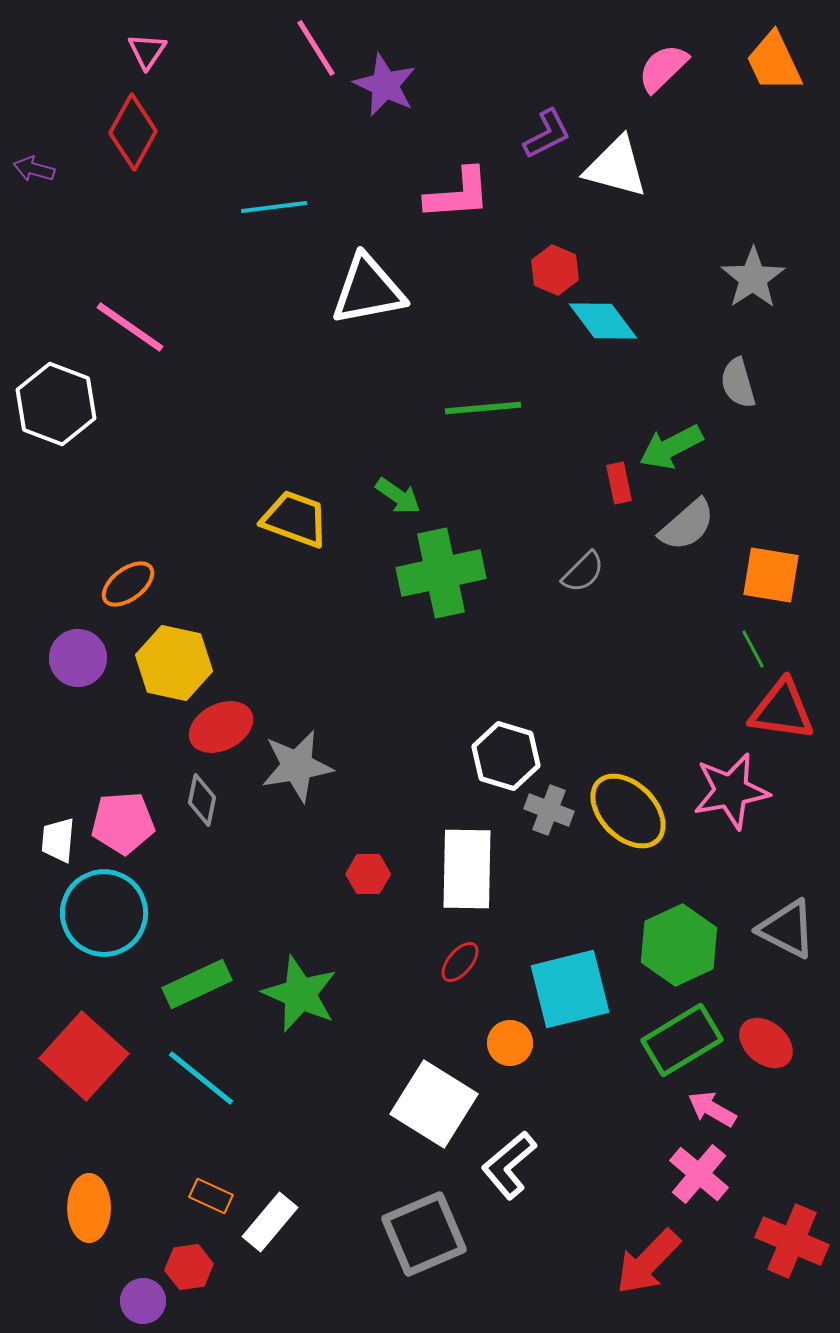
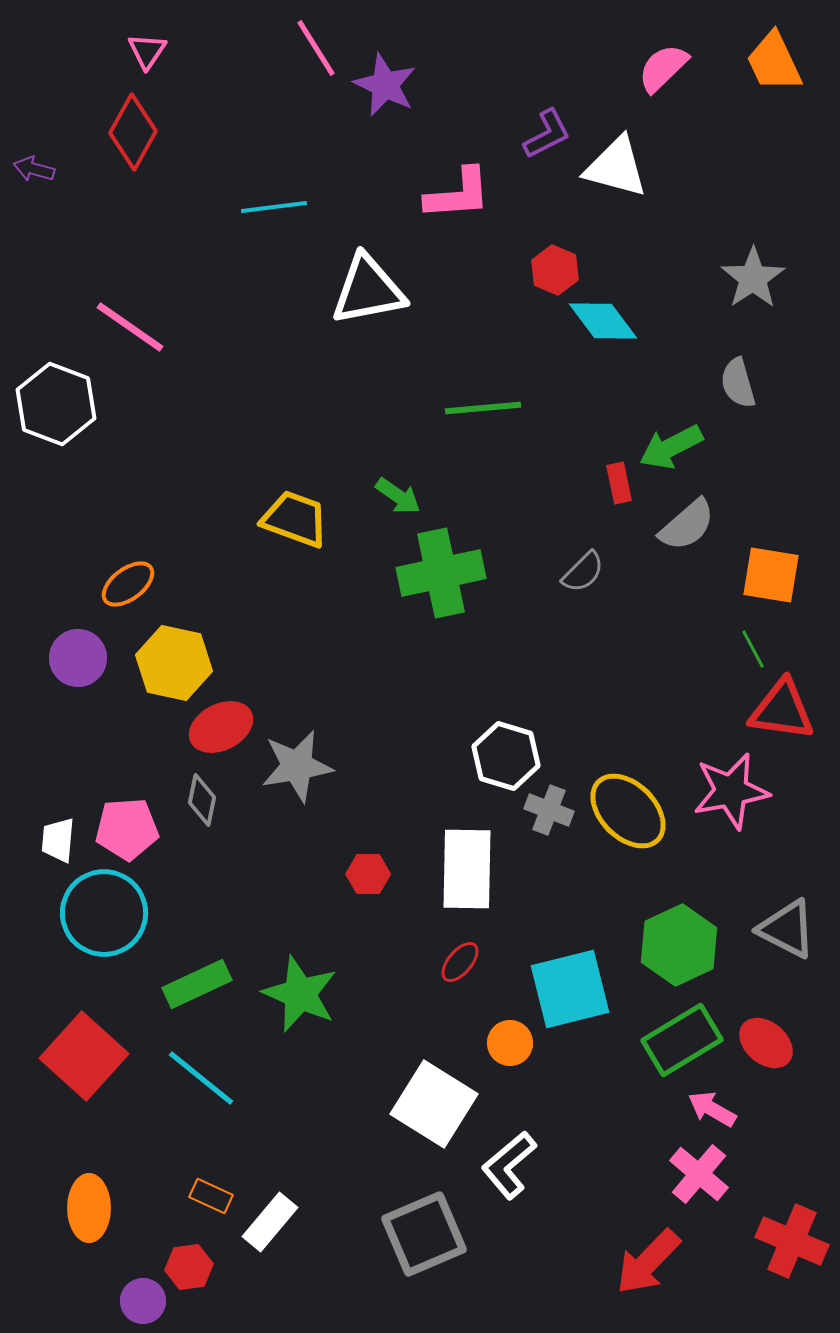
pink pentagon at (123, 823): moved 4 px right, 6 px down
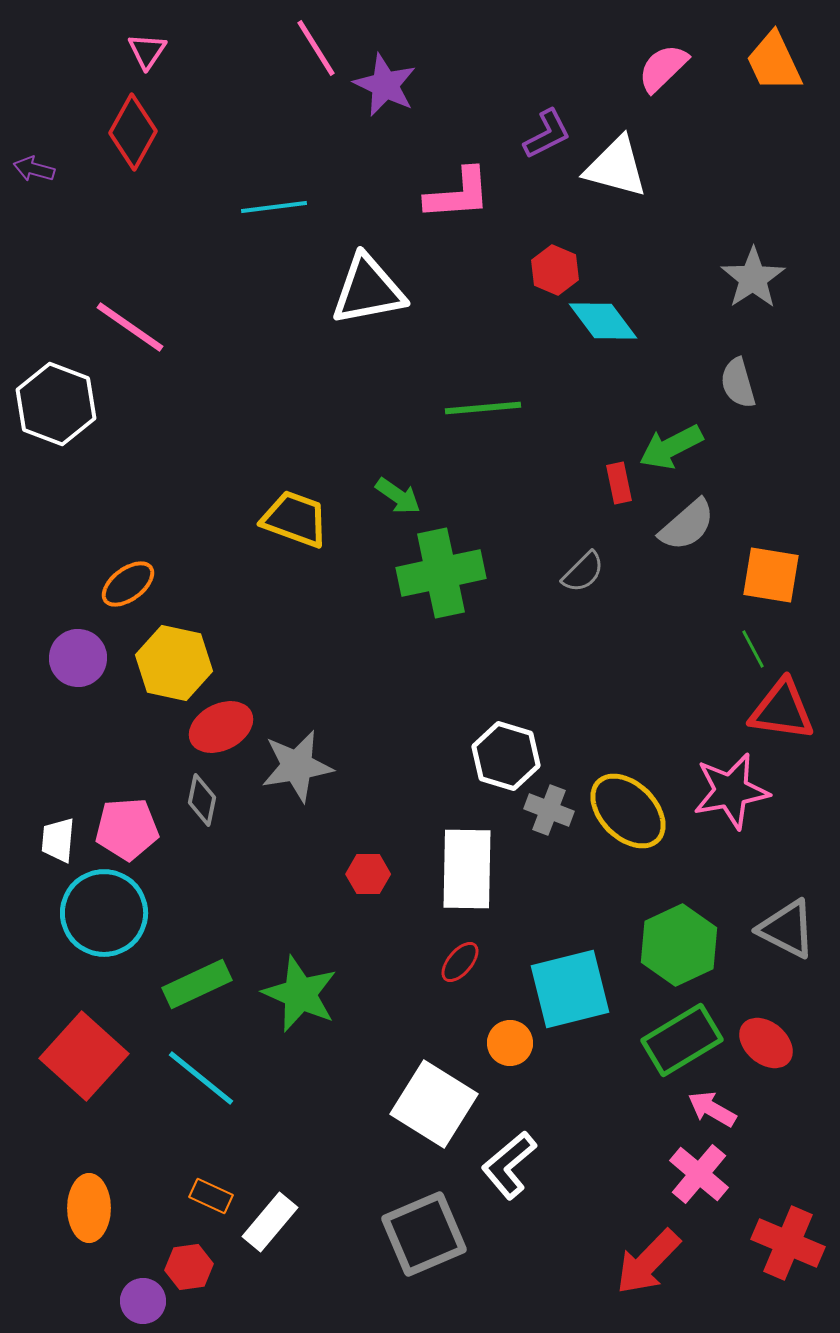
red cross at (792, 1241): moved 4 px left, 2 px down
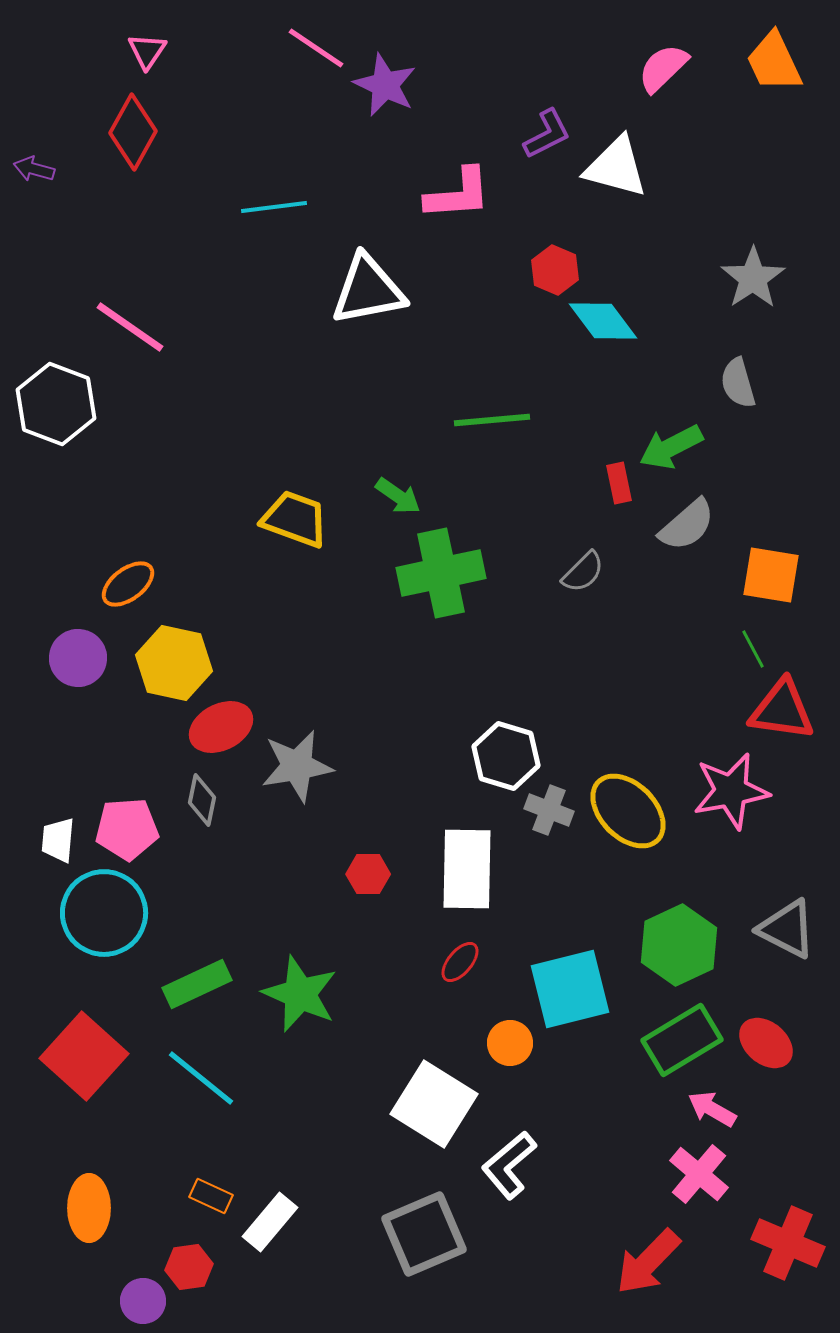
pink line at (316, 48): rotated 24 degrees counterclockwise
green line at (483, 408): moved 9 px right, 12 px down
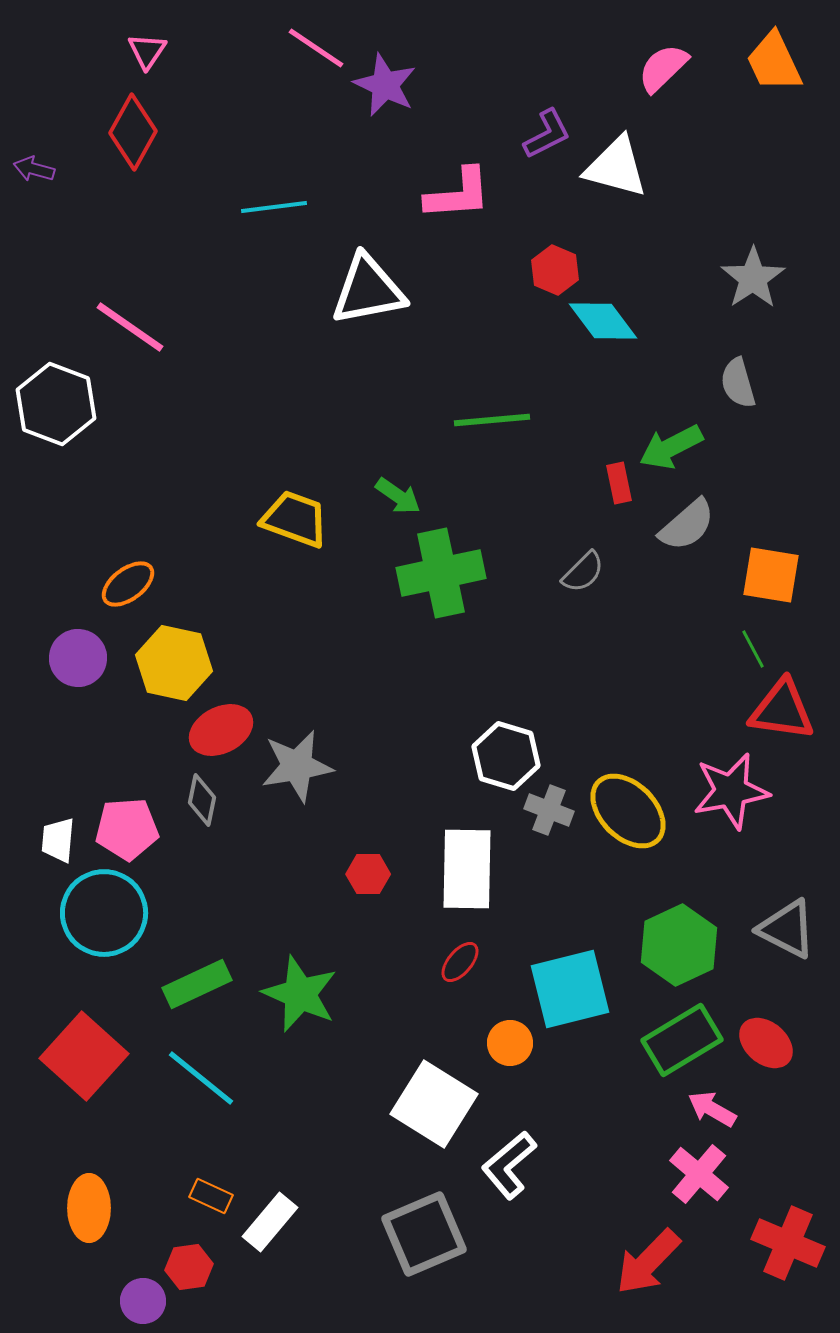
red ellipse at (221, 727): moved 3 px down
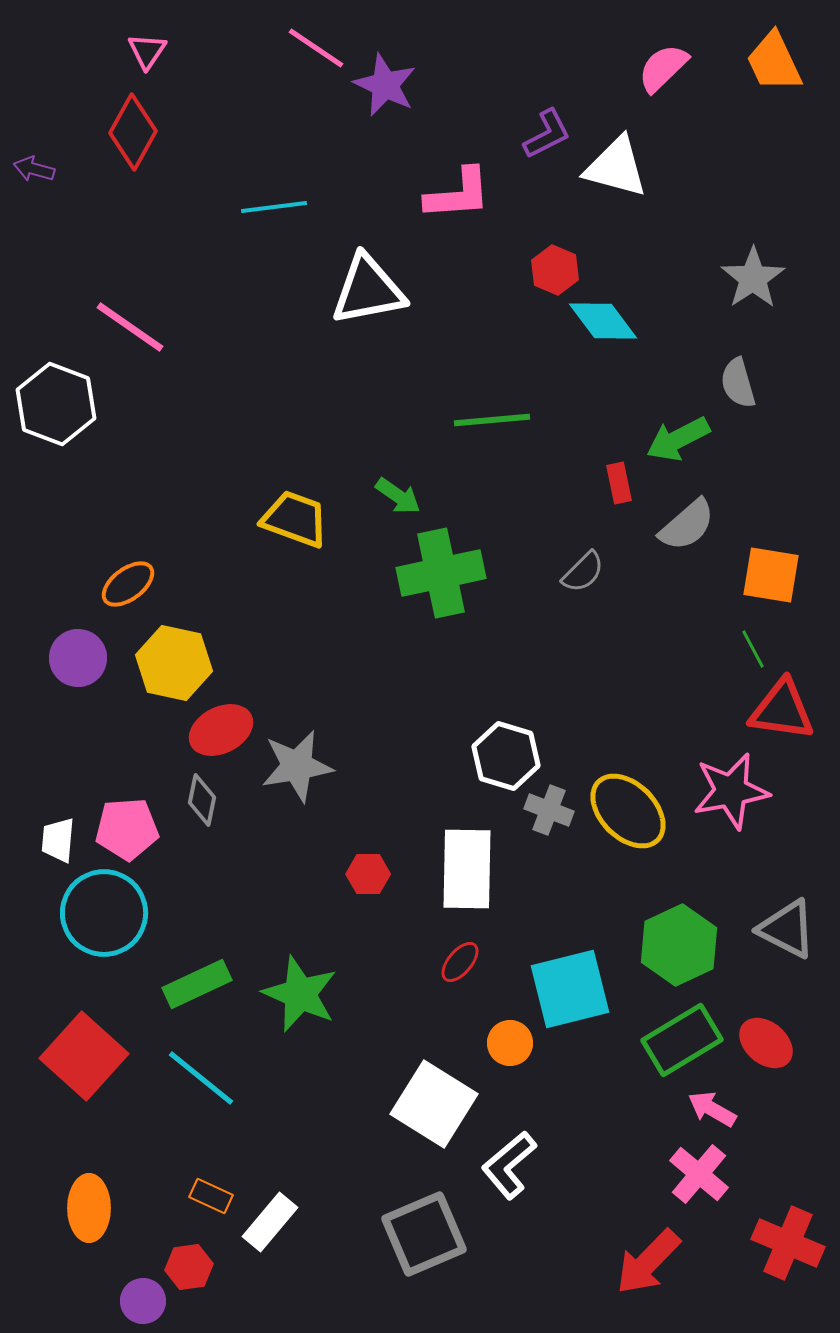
green arrow at (671, 447): moved 7 px right, 8 px up
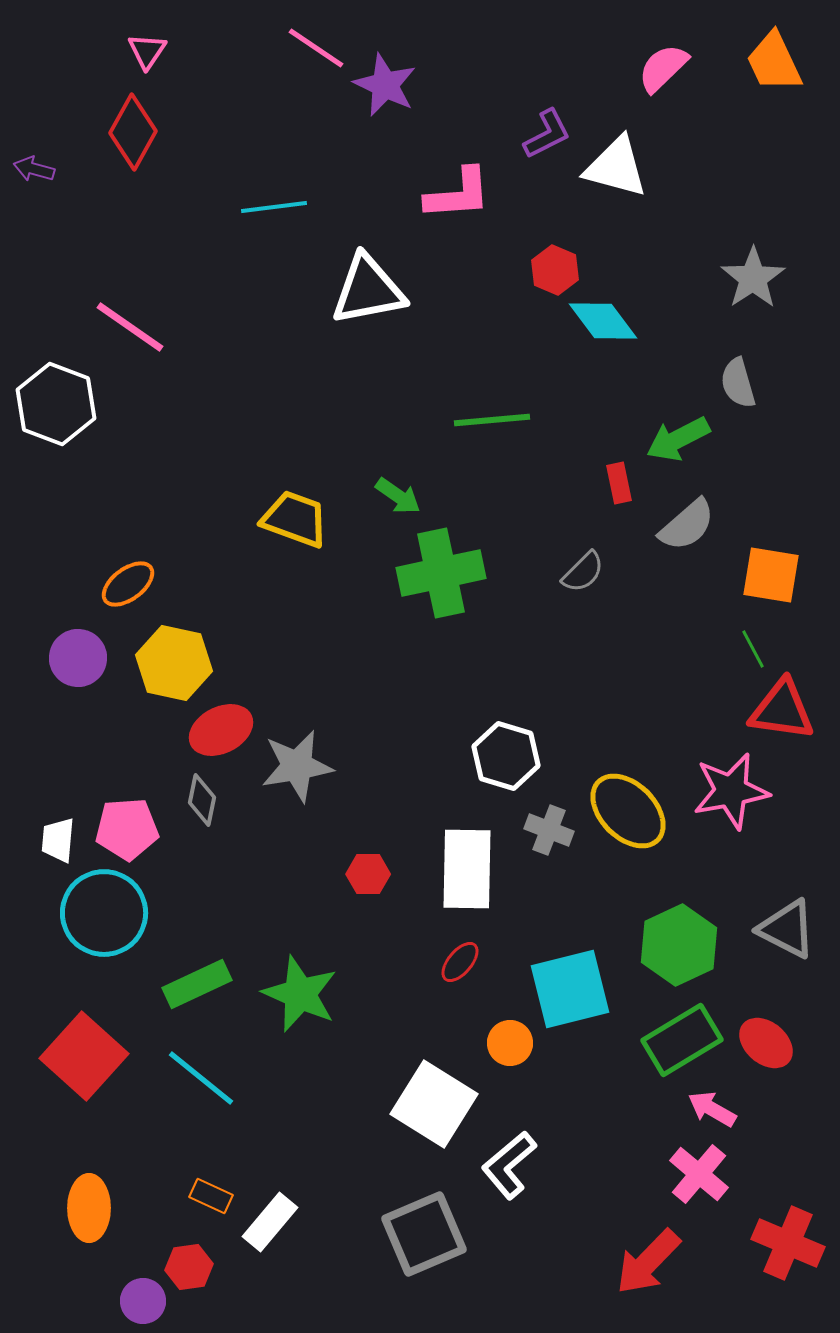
gray cross at (549, 810): moved 20 px down
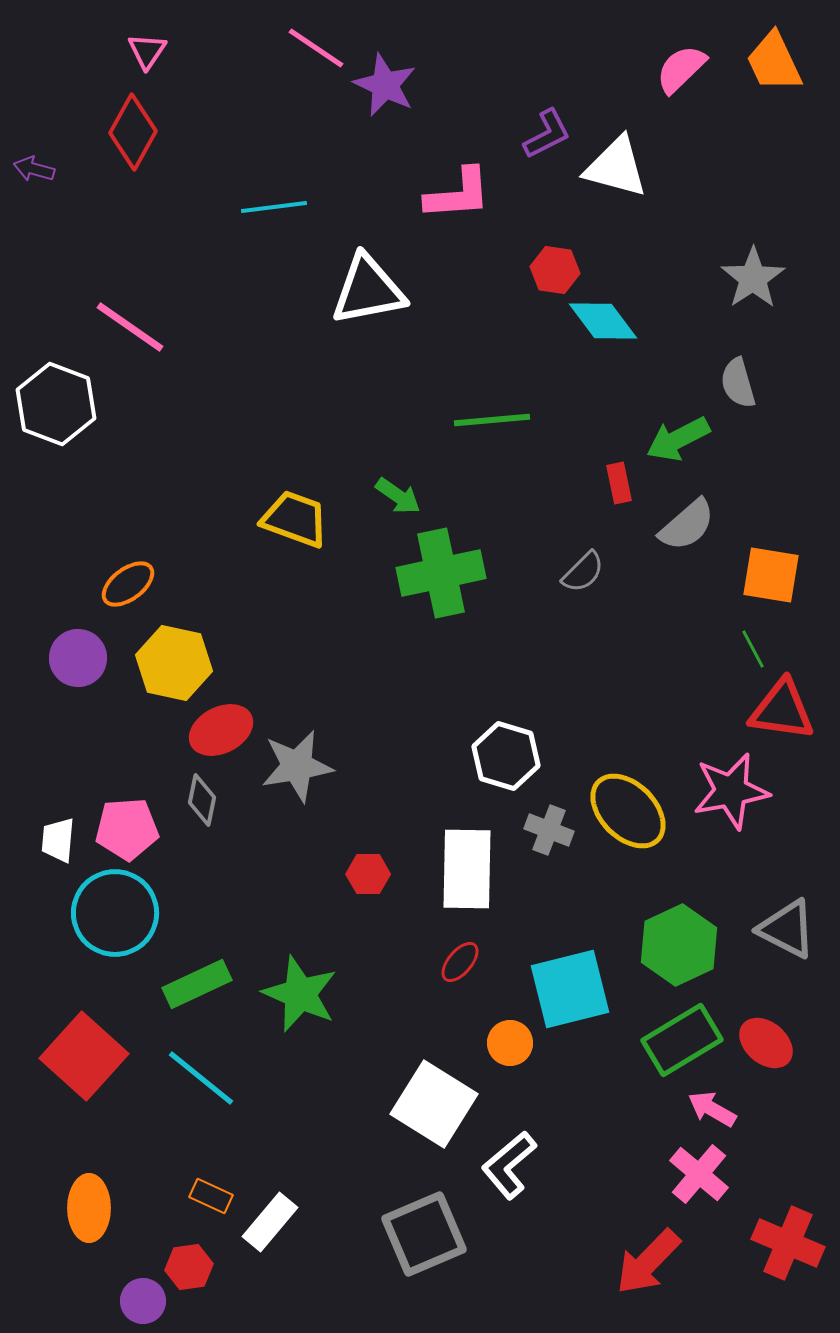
pink semicircle at (663, 68): moved 18 px right, 1 px down
red hexagon at (555, 270): rotated 15 degrees counterclockwise
cyan circle at (104, 913): moved 11 px right
